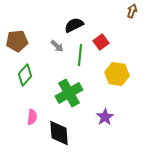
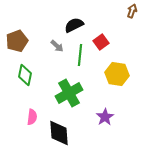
brown pentagon: rotated 15 degrees counterclockwise
green diamond: rotated 30 degrees counterclockwise
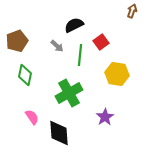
pink semicircle: rotated 42 degrees counterclockwise
